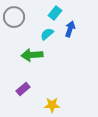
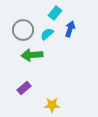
gray circle: moved 9 px right, 13 px down
purple rectangle: moved 1 px right, 1 px up
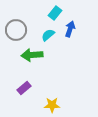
gray circle: moved 7 px left
cyan semicircle: moved 1 px right, 1 px down
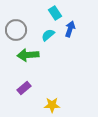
cyan rectangle: rotated 72 degrees counterclockwise
green arrow: moved 4 px left
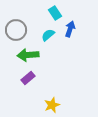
purple rectangle: moved 4 px right, 10 px up
yellow star: rotated 21 degrees counterclockwise
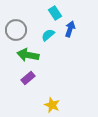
green arrow: rotated 15 degrees clockwise
yellow star: rotated 28 degrees counterclockwise
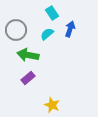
cyan rectangle: moved 3 px left
cyan semicircle: moved 1 px left, 1 px up
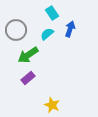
green arrow: rotated 45 degrees counterclockwise
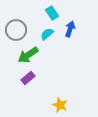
yellow star: moved 8 px right
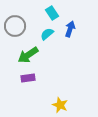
gray circle: moved 1 px left, 4 px up
purple rectangle: rotated 32 degrees clockwise
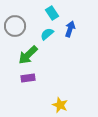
green arrow: rotated 10 degrees counterclockwise
